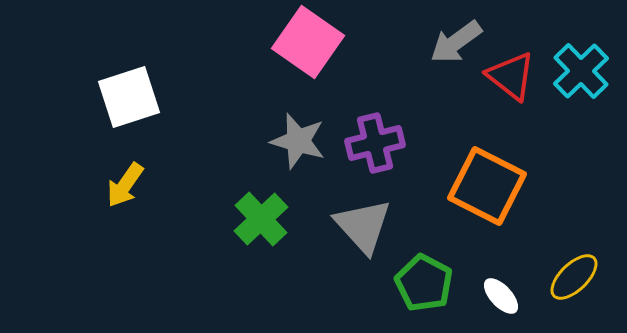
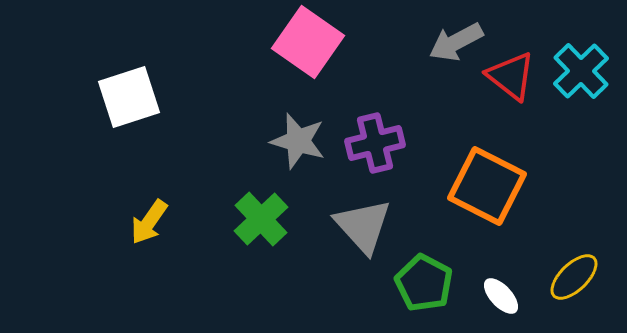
gray arrow: rotated 8 degrees clockwise
yellow arrow: moved 24 px right, 37 px down
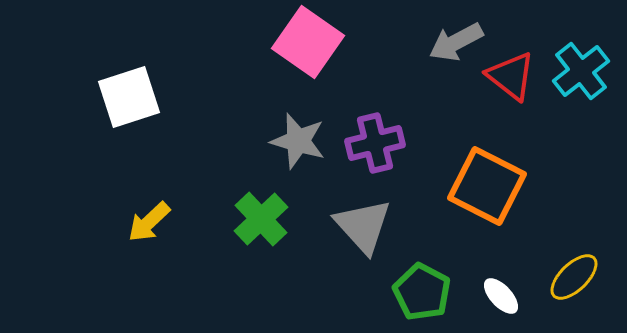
cyan cross: rotated 6 degrees clockwise
yellow arrow: rotated 12 degrees clockwise
green pentagon: moved 2 px left, 9 px down
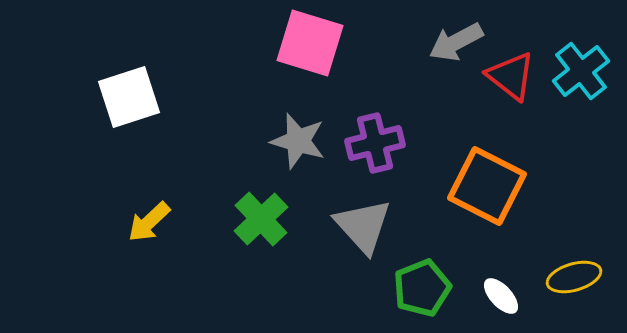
pink square: moved 2 px right, 1 px down; rotated 18 degrees counterclockwise
yellow ellipse: rotated 28 degrees clockwise
green pentagon: moved 4 px up; rotated 22 degrees clockwise
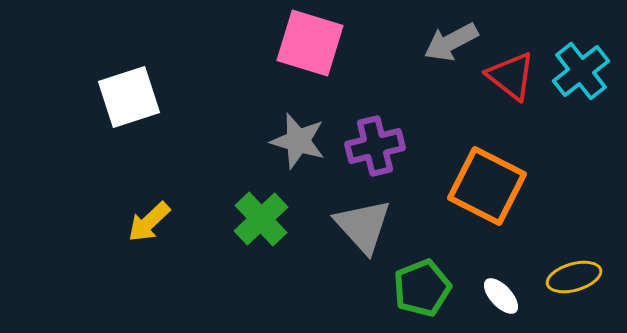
gray arrow: moved 5 px left
purple cross: moved 3 px down
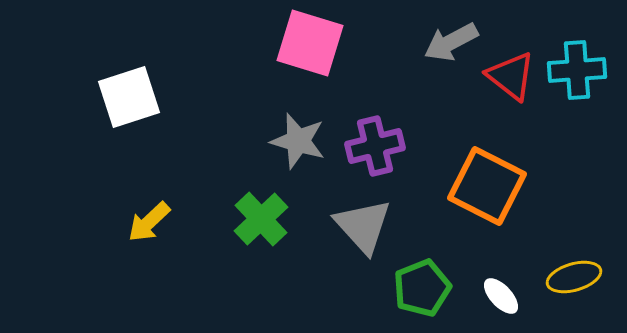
cyan cross: moved 4 px left, 1 px up; rotated 34 degrees clockwise
